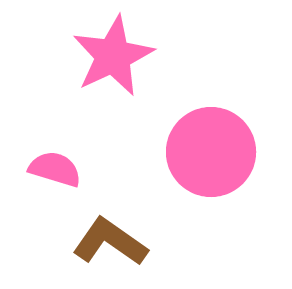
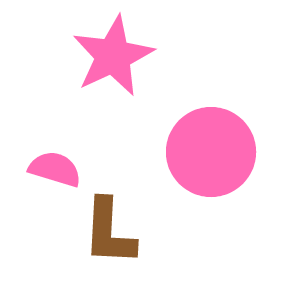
brown L-shape: moved 1 px left, 10 px up; rotated 122 degrees counterclockwise
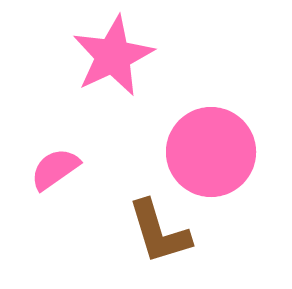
pink semicircle: rotated 52 degrees counterclockwise
brown L-shape: moved 50 px right; rotated 20 degrees counterclockwise
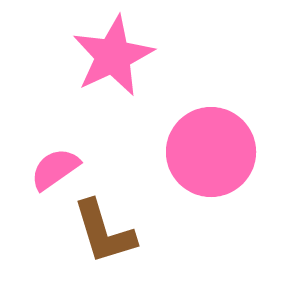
brown L-shape: moved 55 px left
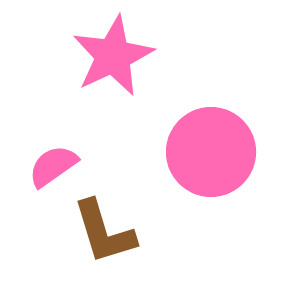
pink semicircle: moved 2 px left, 3 px up
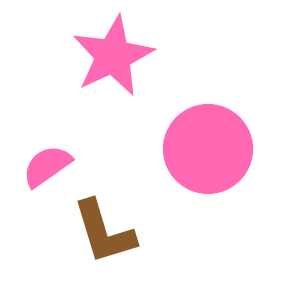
pink circle: moved 3 px left, 3 px up
pink semicircle: moved 6 px left
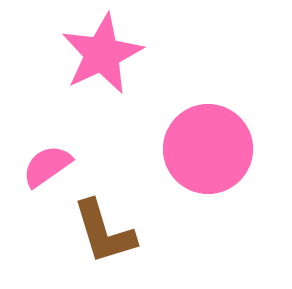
pink star: moved 11 px left, 2 px up
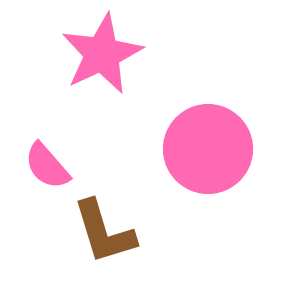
pink semicircle: rotated 96 degrees counterclockwise
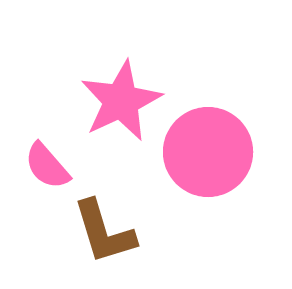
pink star: moved 19 px right, 47 px down
pink circle: moved 3 px down
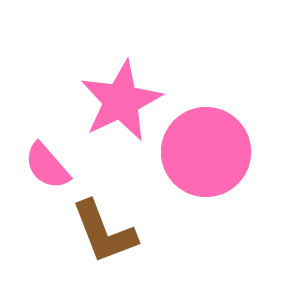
pink circle: moved 2 px left
brown L-shape: rotated 4 degrees counterclockwise
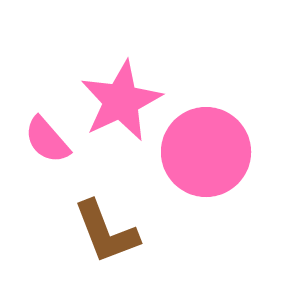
pink semicircle: moved 26 px up
brown L-shape: moved 2 px right
